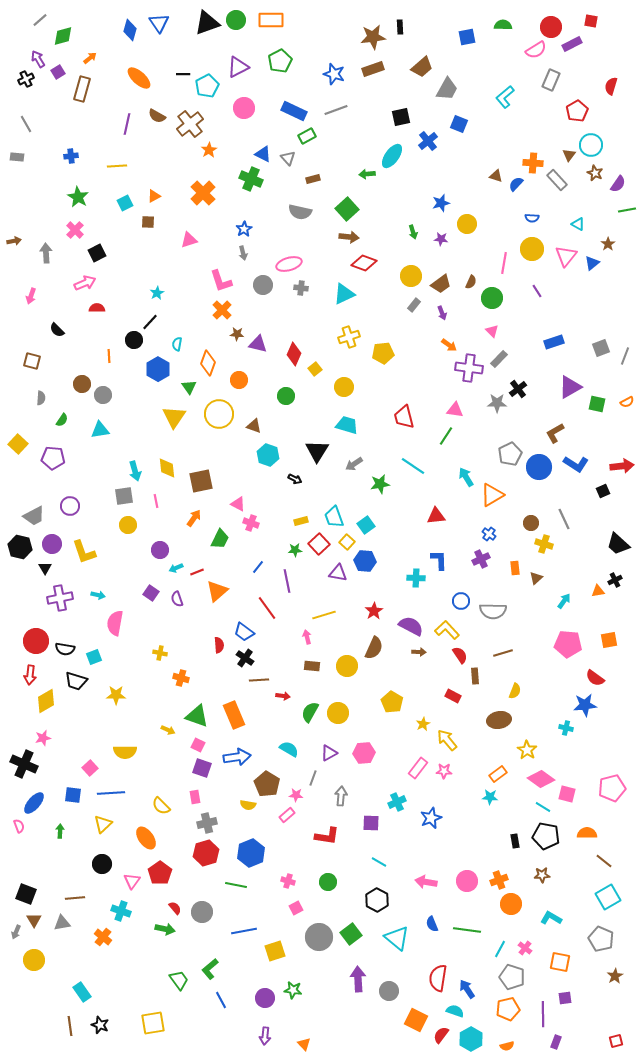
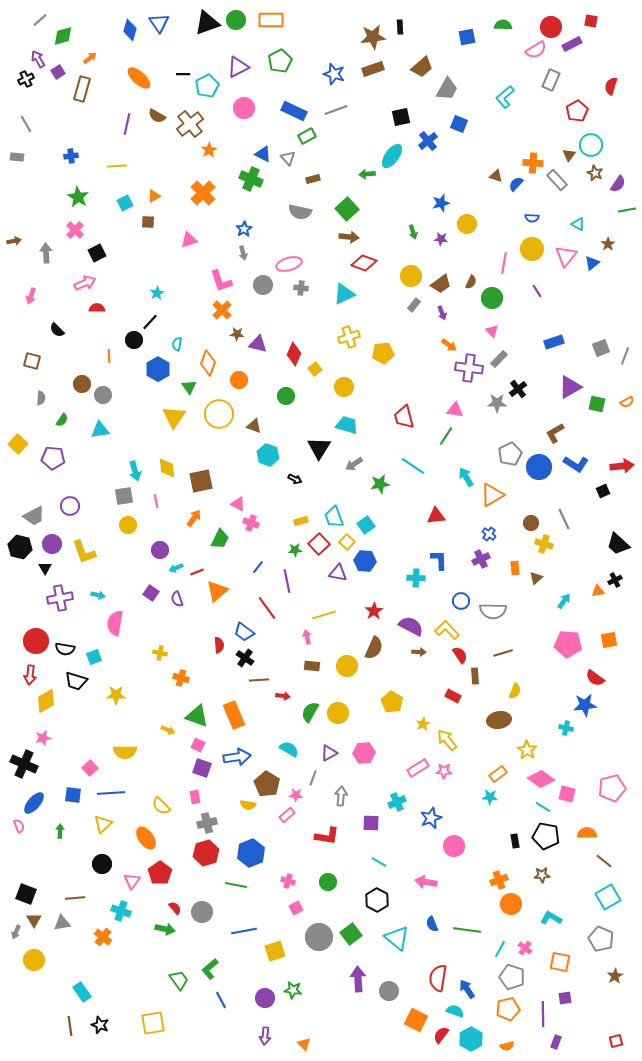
black triangle at (317, 451): moved 2 px right, 3 px up
pink rectangle at (418, 768): rotated 20 degrees clockwise
pink circle at (467, 881): moved 13 px left, 35 px up
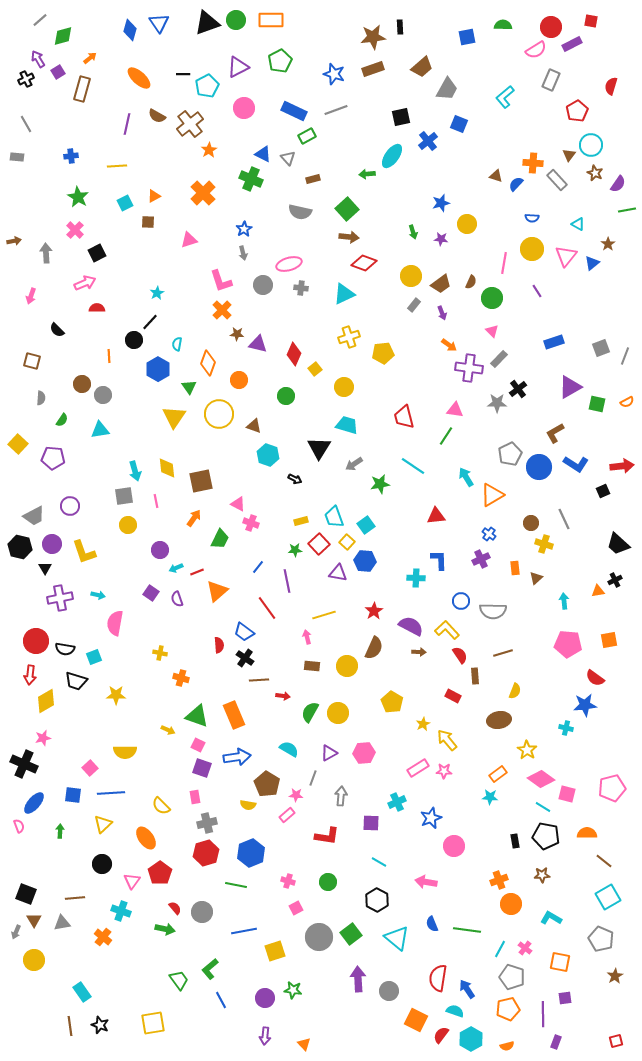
cyan arrow at (564, 601): rotated 42 degrees counterclockwise
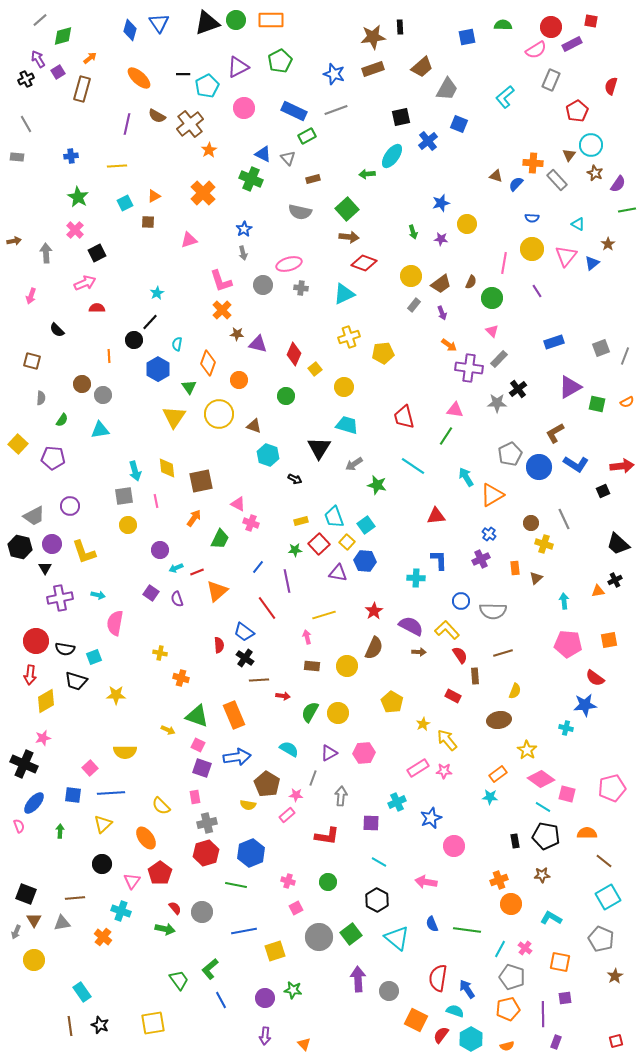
green star at (380, 484): moved 3 px left, 1 px down; rotated 24 degrees clockwise
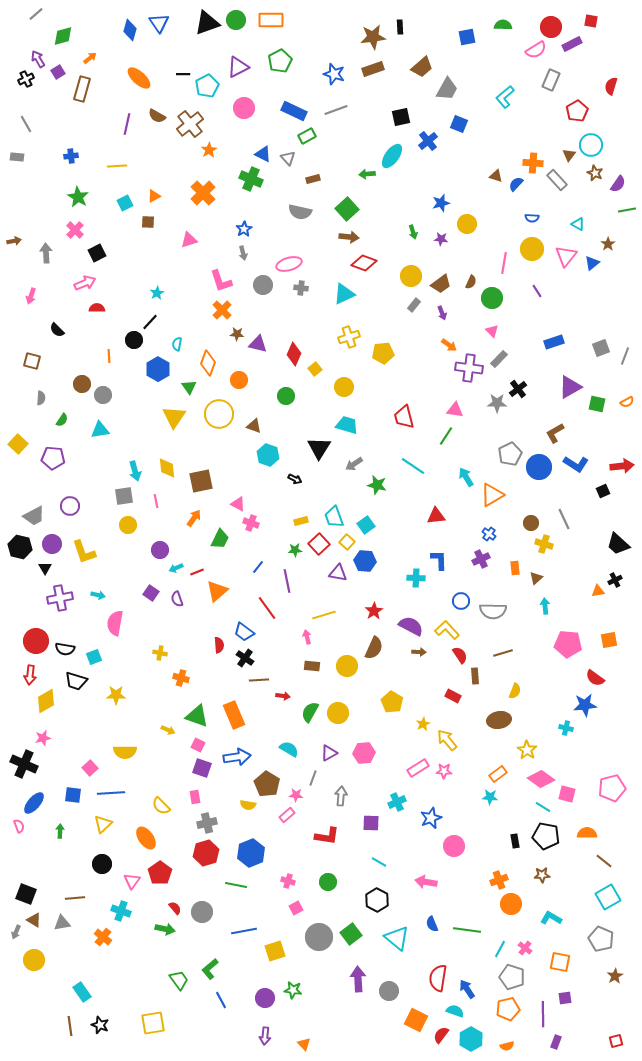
gray line at (40, 20): moved 4 px left, 6 px up
cyan arrow at (564, 601): moved 19 px left, 5 px down
brown triangle at (34, 920): rotated 28 degrees counterclockwise
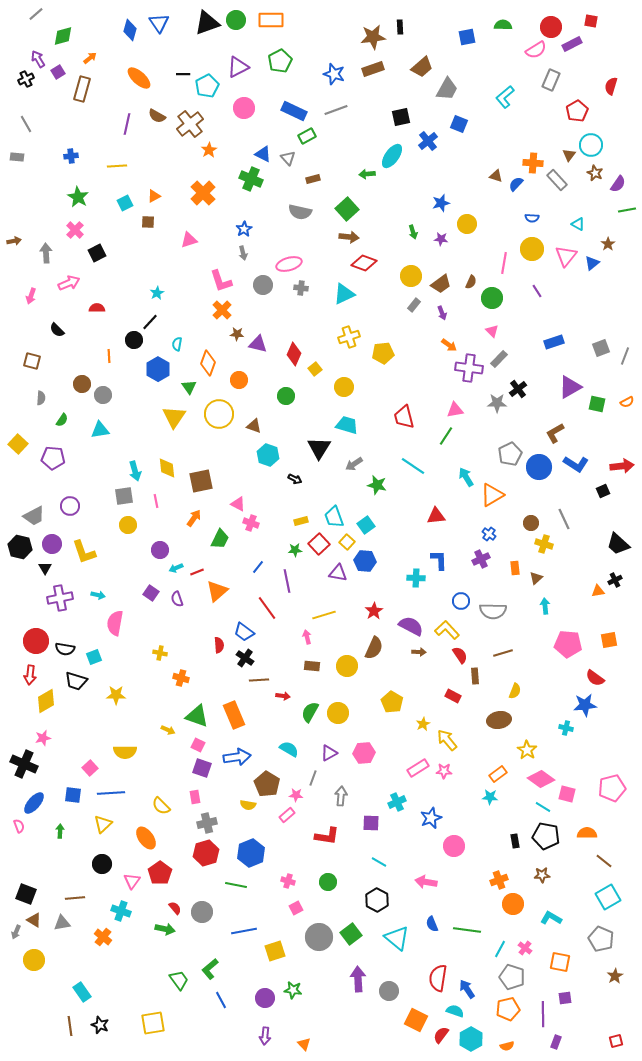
pink arrow at (85, 283): moved 16 px left
pink triangle at (455, 410): rotated 18 degrees counterclockwise
orange circle at (511, 904): moved 2 px right
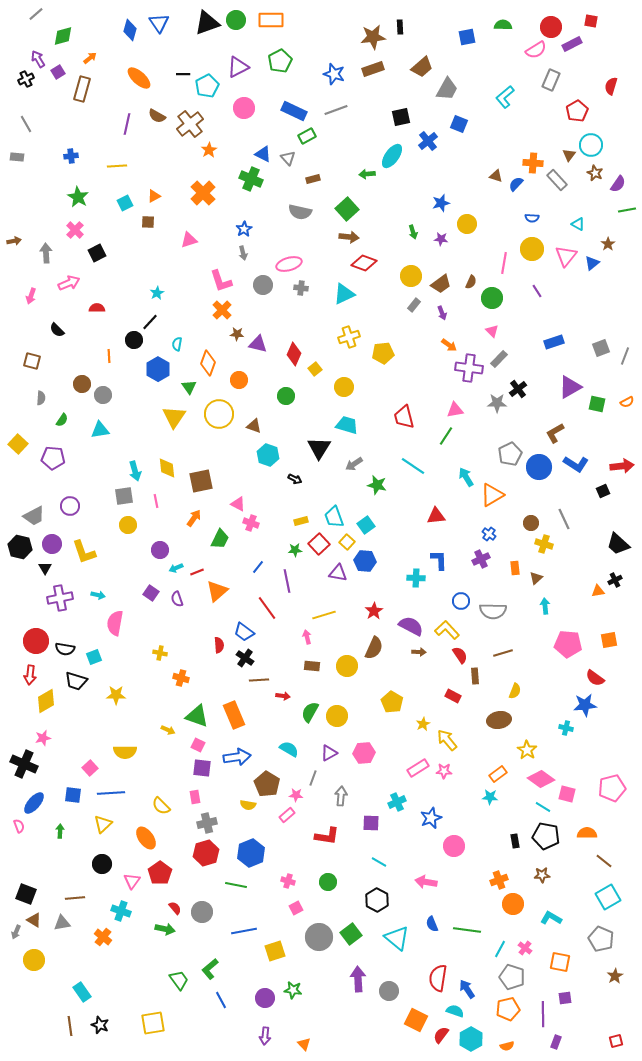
yellow circle at (338, 713): moved 1 px left, 3 px down
purple square at (202, 768): rotated 12 degrees counterclockwise
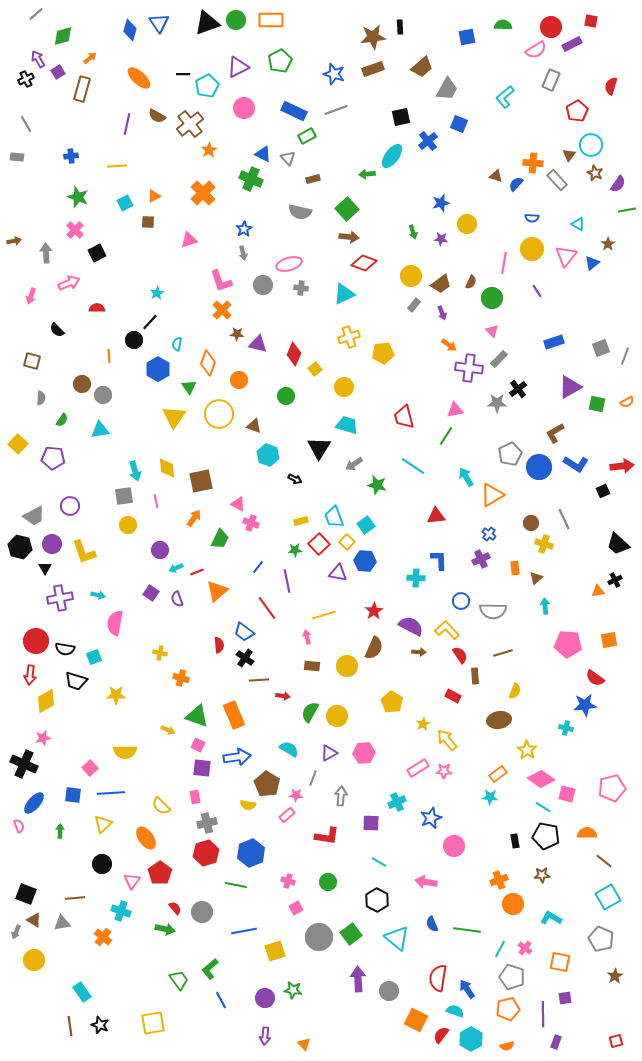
green star at (78, 197): rotated 10 degrees counterclockwise
